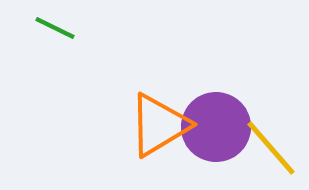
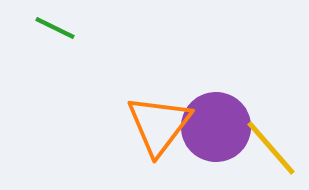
orange triangle: rotated 22 degrees counterclockwise
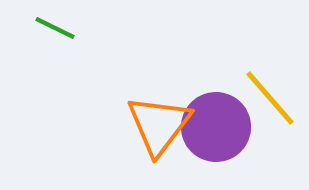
yellow line: moved 1 px left, 50 px up
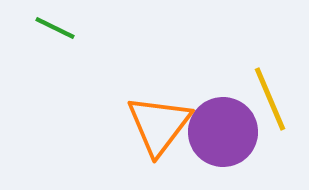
yellow line: moved 1 px down; rotated 18 degrees clockwise
purple circle: moved 7 px right, 5 px down
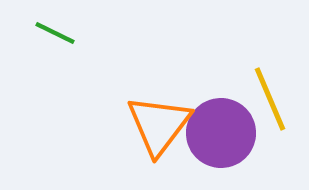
green line: moved 5 px down
purple circle: moved 2 px left, 1 px down
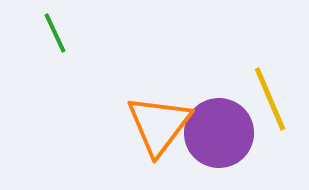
green line: rotated 39 degrees clockwise
purple circle: moved 2 px left
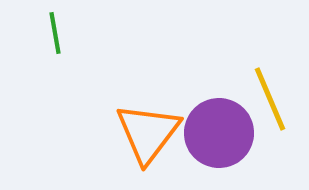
green line: rotated 15 degrees clockwise
orange triangle: moved 11 px left, 8 px down
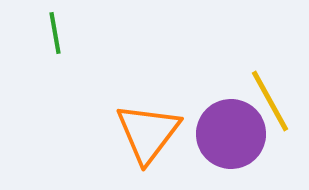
yellow line: moved 2 px down; rotated 6 degrees counterclockwise
purple circle: moved 12 px right, 1 px down
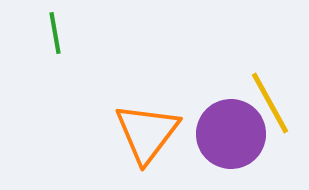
yellow line: moved 2 px down
orange triangle: moved 1 px left
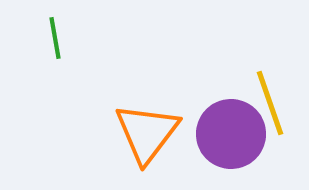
green line: moved 5 px down
yellow line: rotated 10 degrees clockwise
